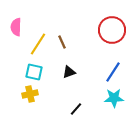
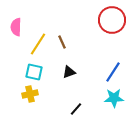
red circle: moved 10 px up
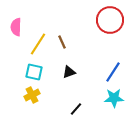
red circle: moved 2 px left
yellow cross: moved 2 px right, 1 px down; rotated 14 degrees counterclockwise
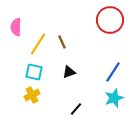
cyan star: rotated 18 degrees counterclockwise
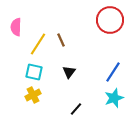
brown line: moved 1 px left, 2 px up
black triangle: rotated 32 degrees counterclockwise
yellow cross: moved 1 px right
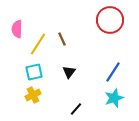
pink semicircle: moved 1 px right, 2 px down
brown line: moved 1 px right, 1 px up
cyan square: rotated 24 degrees counterclockwise
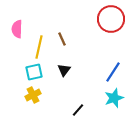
red circle: moved 1 px right, 1 px up
yellow line: moved 1 px right, 3 px down; rotated 20 degrees counterclockwise
black triangle: moved 5 px left, 2 px up
black line: moved 2 px right, 1 px down
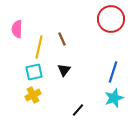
blue line: rotated 15 degrees counterclockwise
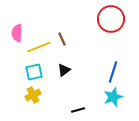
pink semicircle: moved 4 px down
yellow line: rotated 55 degrees clockwise
black triangle: rotated 16 degrees clockwise
cyan star: moved 1 px left, 1 px up
black line: rotated 32 degrees clockwise
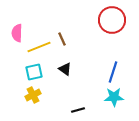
red circle: moved 1 px right, 1 px down
black triangle: moved 1 px right, 1 px up; rotated 48 degrees counterclockwise
cyan star: moved 1 px right; rotated 18 degrees clockwise
